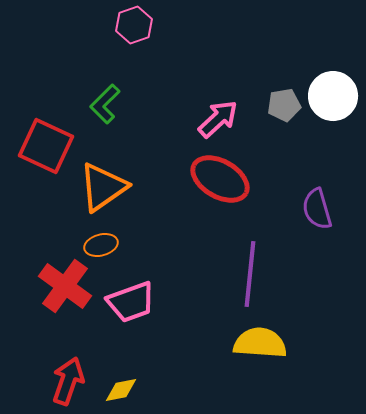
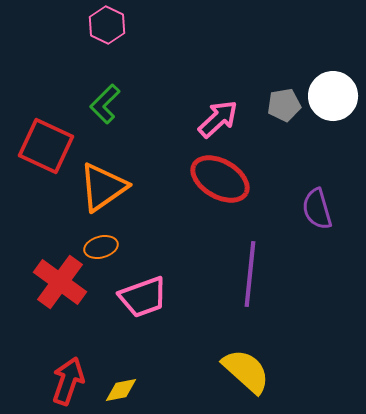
pink hexagon: moved 27 px left; rotated 15 degrees counterclockwise
orange ellipse: moved 2 px down
red cross: moved 5 px left, 4 px up
pink trapezoid: moved 12 px right, 5 px up
yellow semicircle: moved 14 px left, 28 px down; rotated 38 degrees clockwise
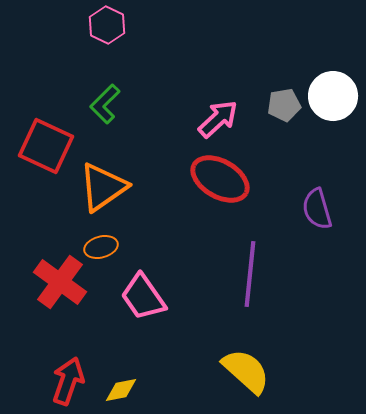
pink trapezoid: rotated 75 degrees clockwise
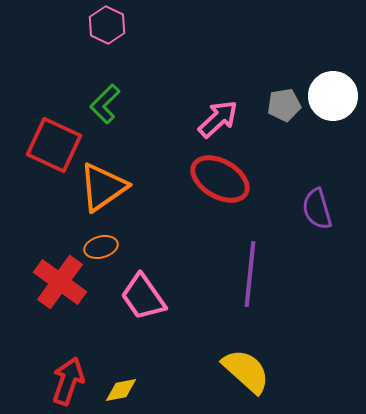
red square: moved 8 px right, 1 px up
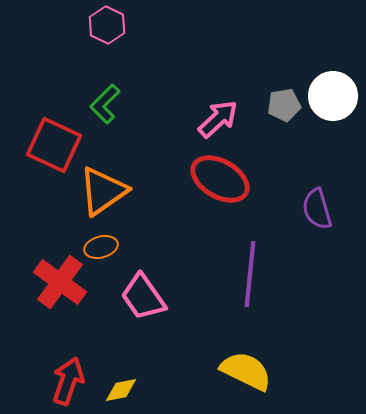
orange triangle: moved 4 px down
yellow semicircle: rotated 16 degrees counterclockwise
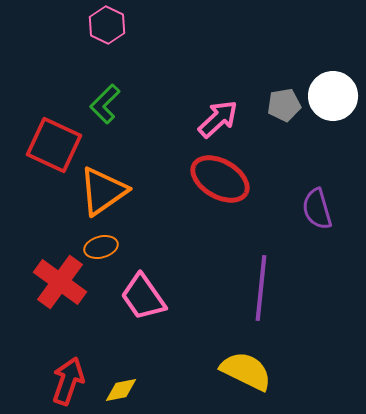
purple line: moved 11 px right, 14 px down
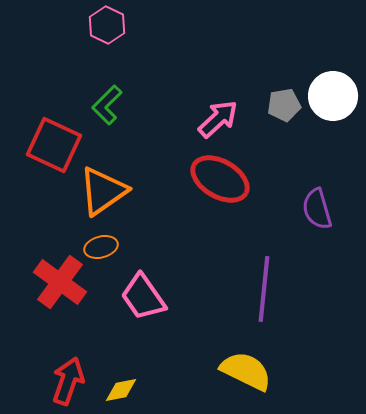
green L-shape: moved 2 px right, 1 px down
purple line: moved 3 px right, 1 px down
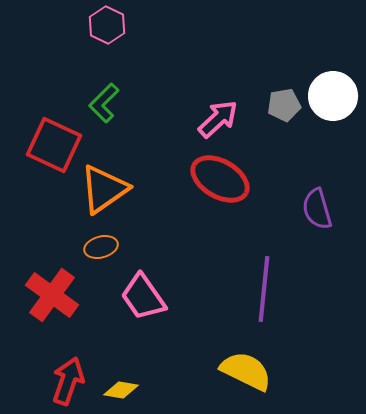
green L-shape: moved 3 px left, 2 px up
orange triangle: moved 1 px right, 2 px up
red cross: moved 8 px left, 13 px down
yellow diamond: rotated 20 degrees clockwise
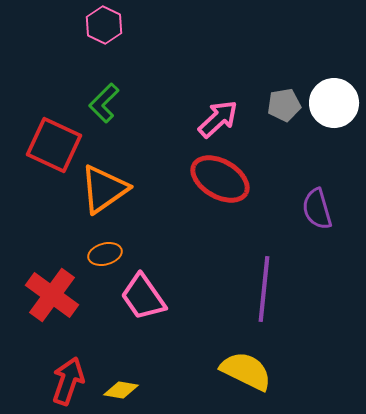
pink hexagon: moved 3 px left
white circle: moved 1 px right, 7 px down
orange ellipse: moved 4 px right, 7 px down
